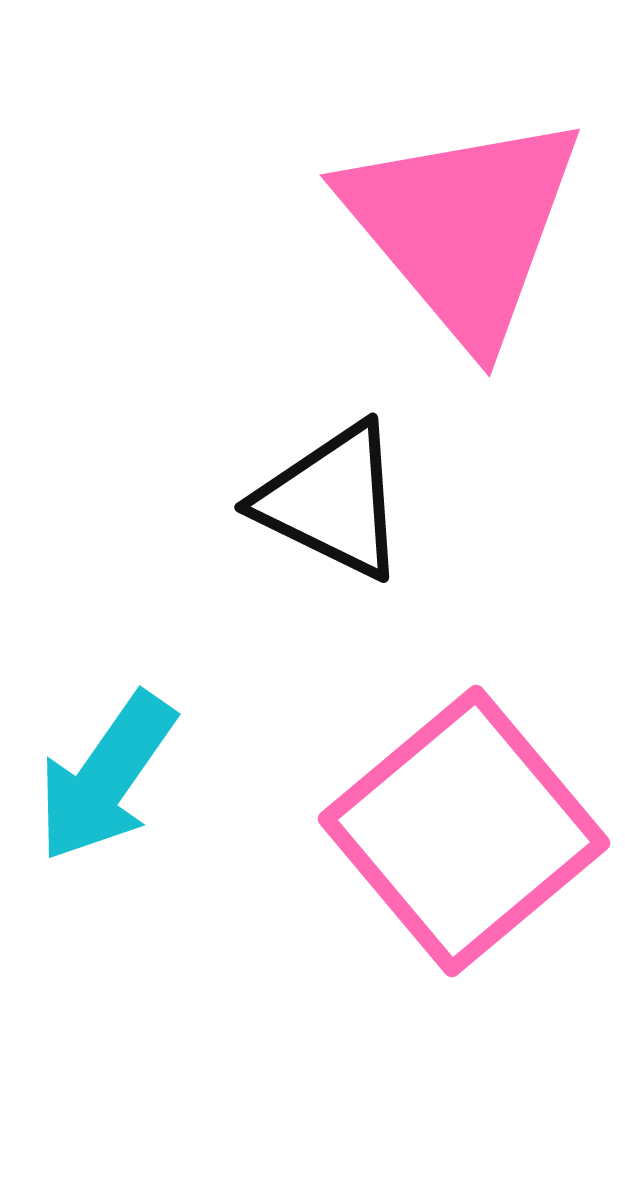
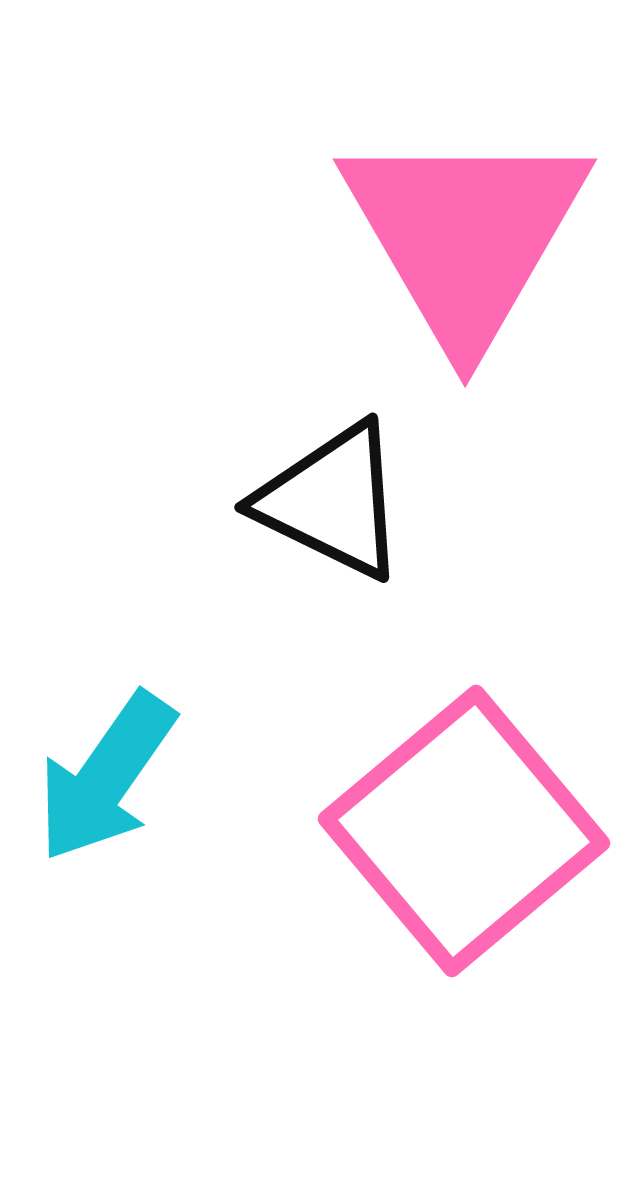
pink triangle: moved 2 px right, 8 px down; rotated 10 degrees clockwise
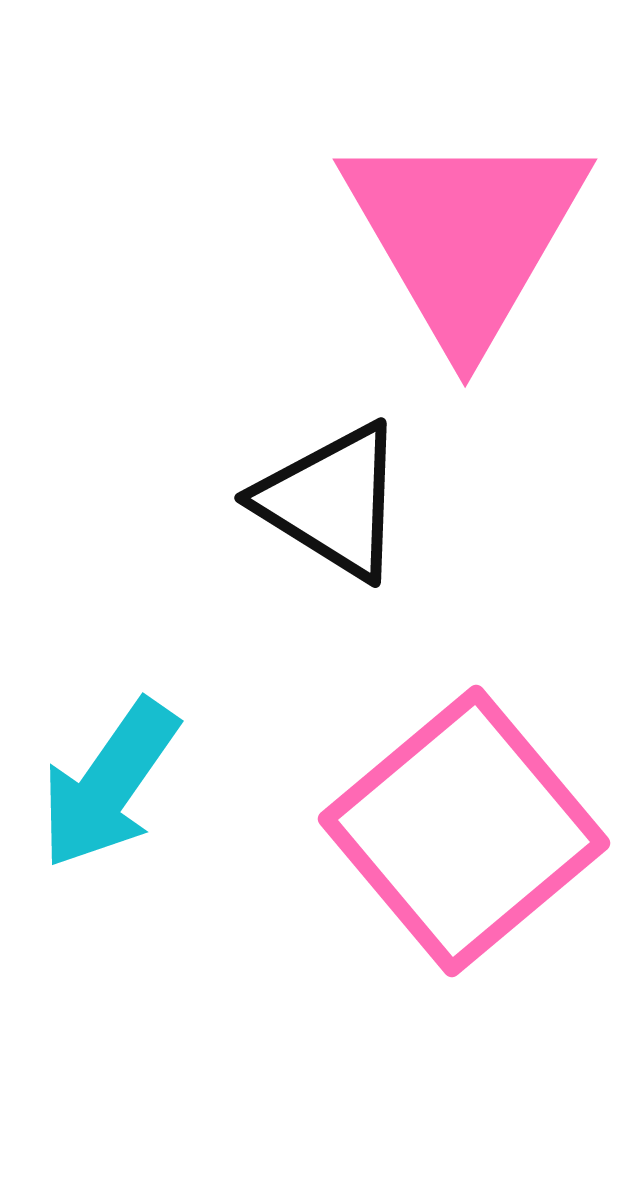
black triangle: rotated 6 degrees clockwise
cyan arrow: moved 3 px right, 7 px down
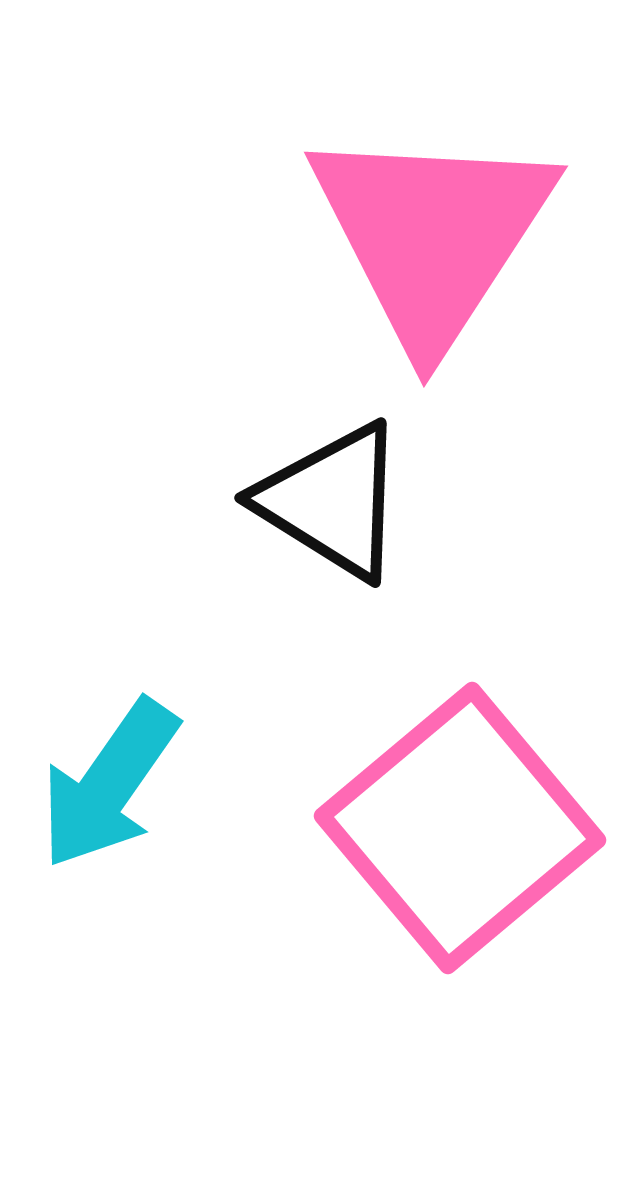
pink triangle: moved 33 px left; rotated 3 degrees clockwise
pink square: moved 4 px left, 3 px up
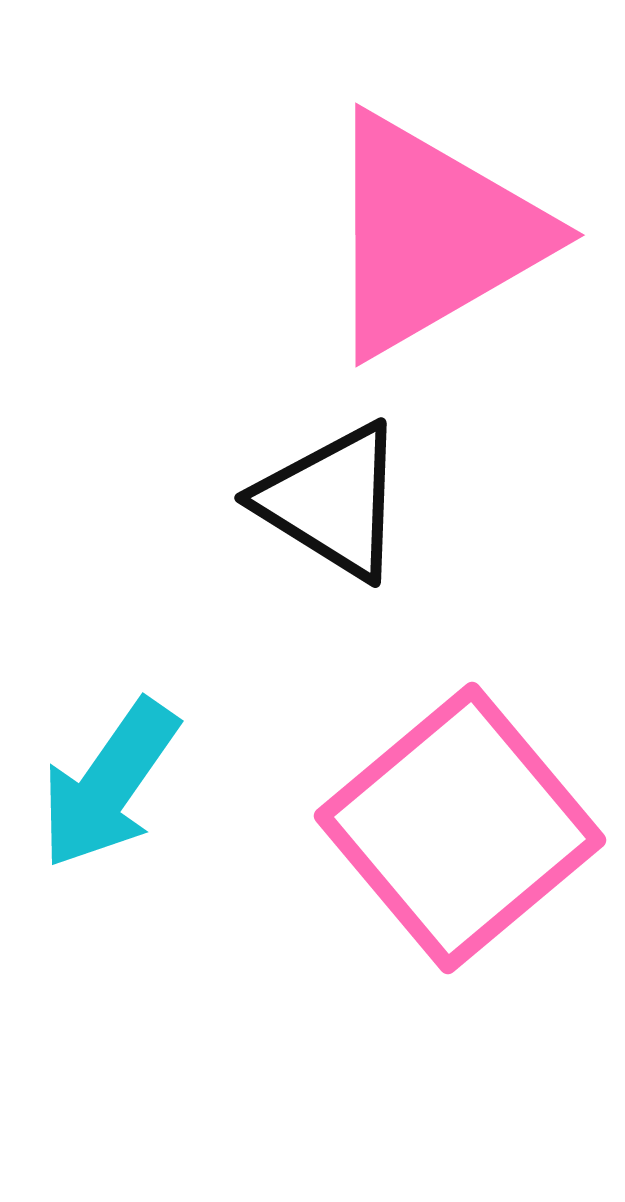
pink triangle: rotated 27 degrees clockwise
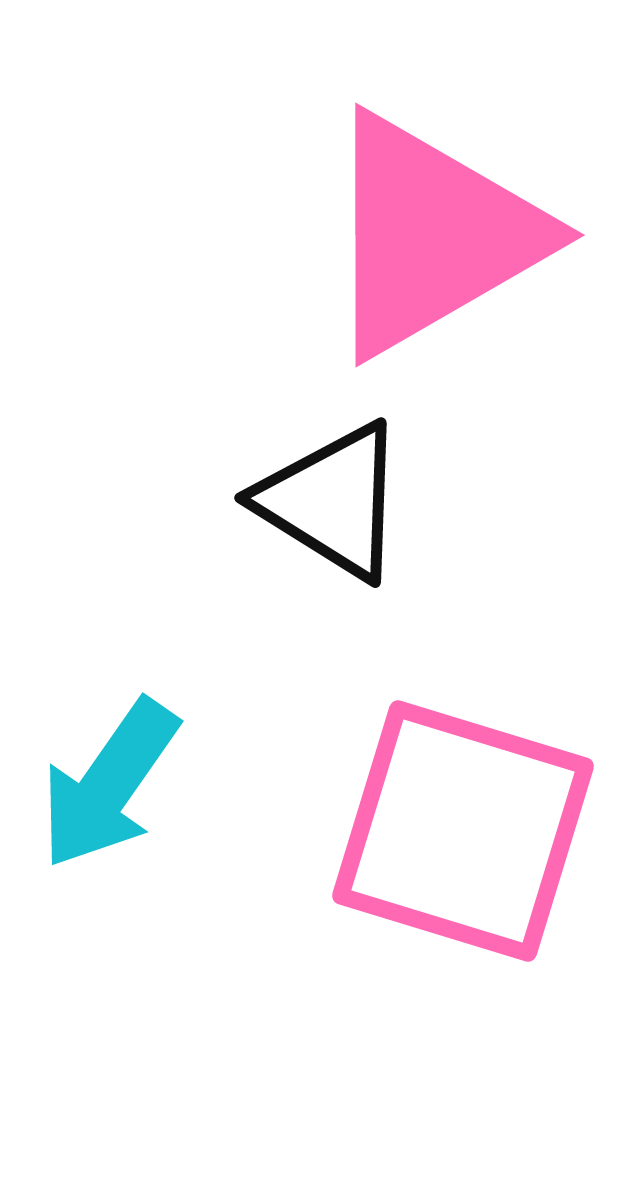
pink square: moved 3 px right, 3 px down; rotated 33 degrees counterclockwise
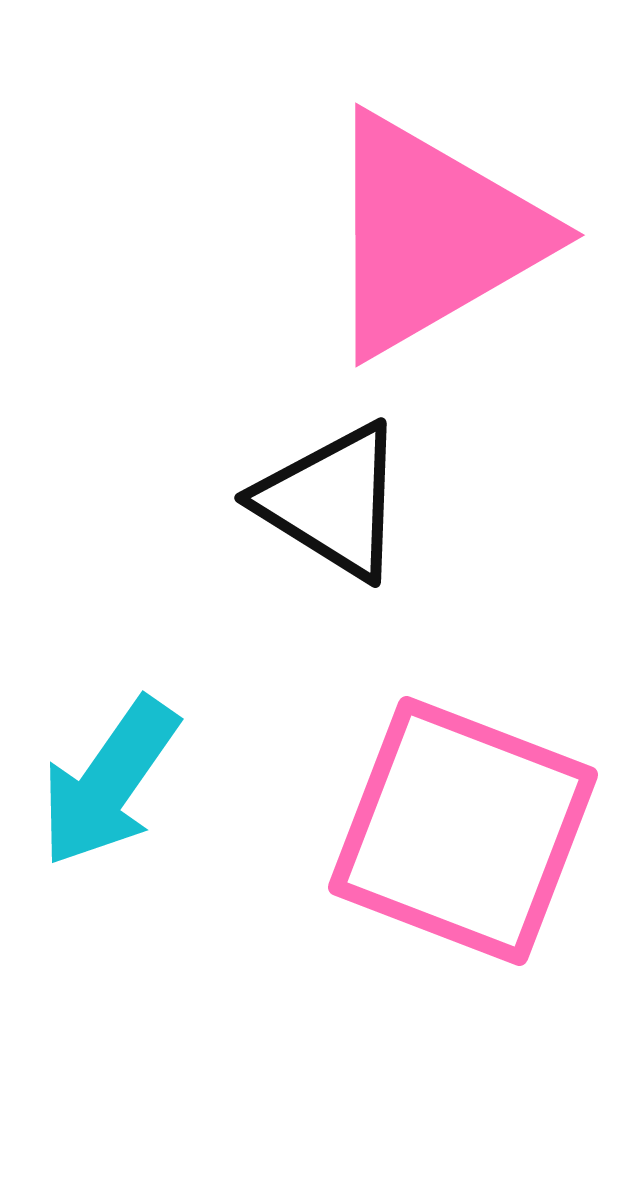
cyan arrow: moved 2 px up
pink square: rotated 4 degrees clockwise
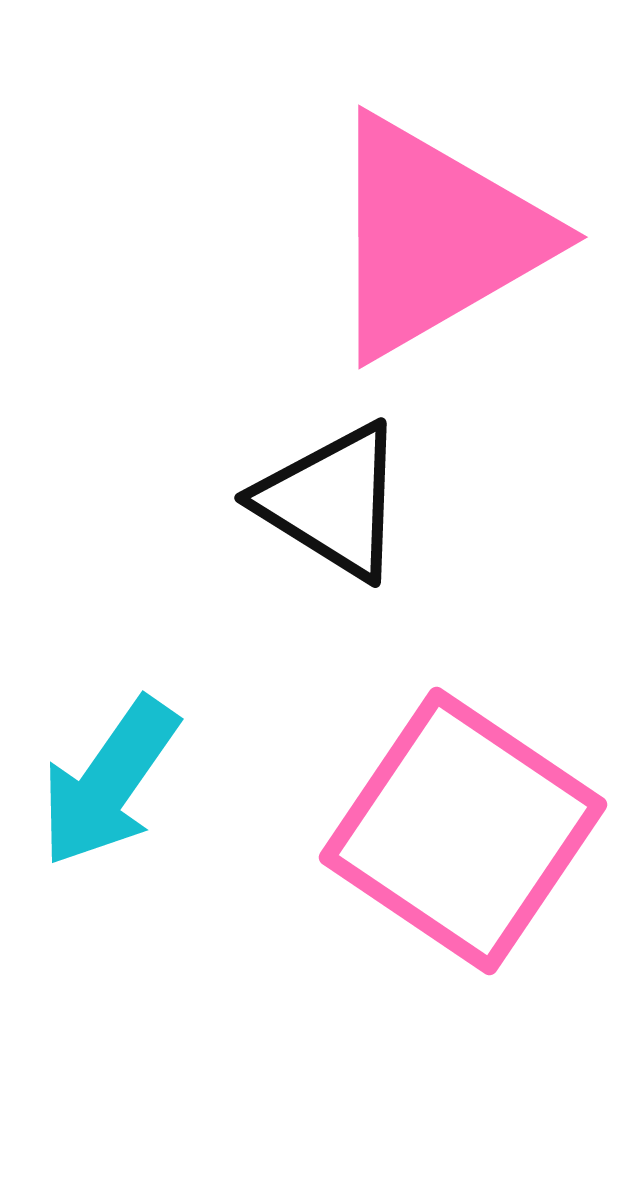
pink triangle: moved 3 px right, 2 px down
pink square: rotated 13 degrees clockwise
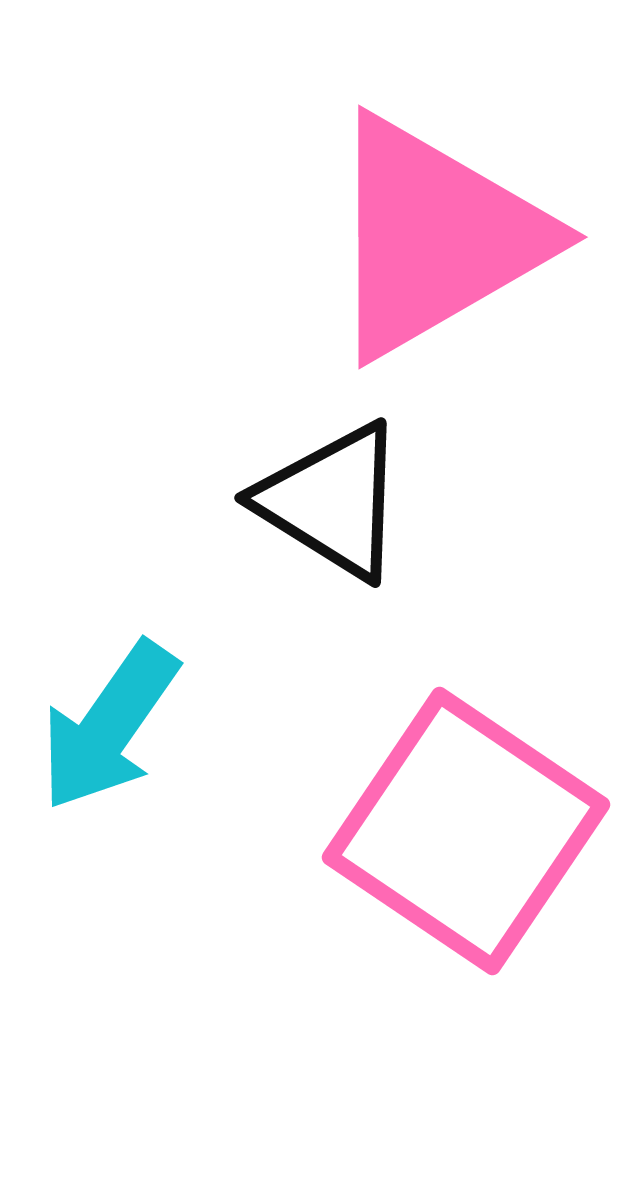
cyan arrow: moved 56 px up
pink square: moved 3 px right
